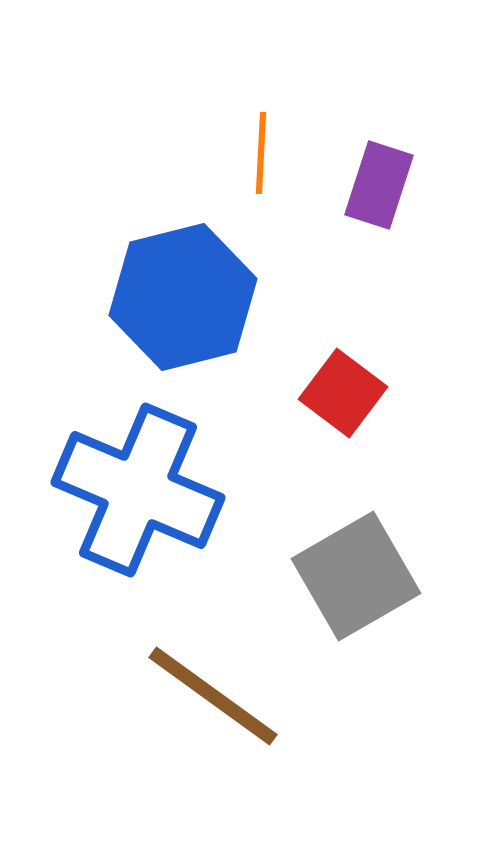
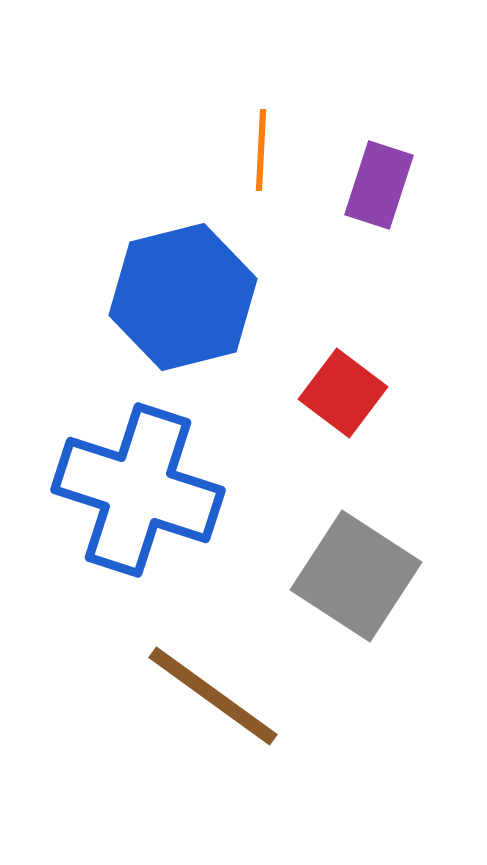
orange line: moved 3 px up
blue cross: rotated 5 degrees counterclockwise
gray square: rotated 27 degrees counterclockwise
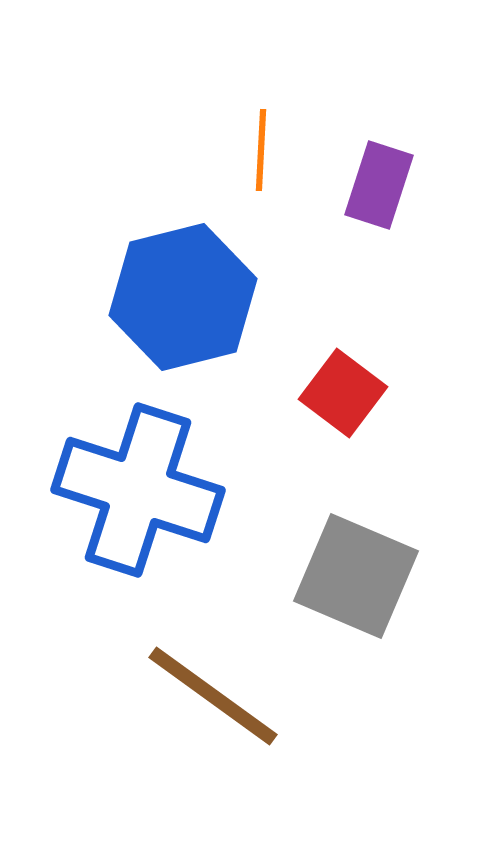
gray square: rotated 10 degrees counterclockwise
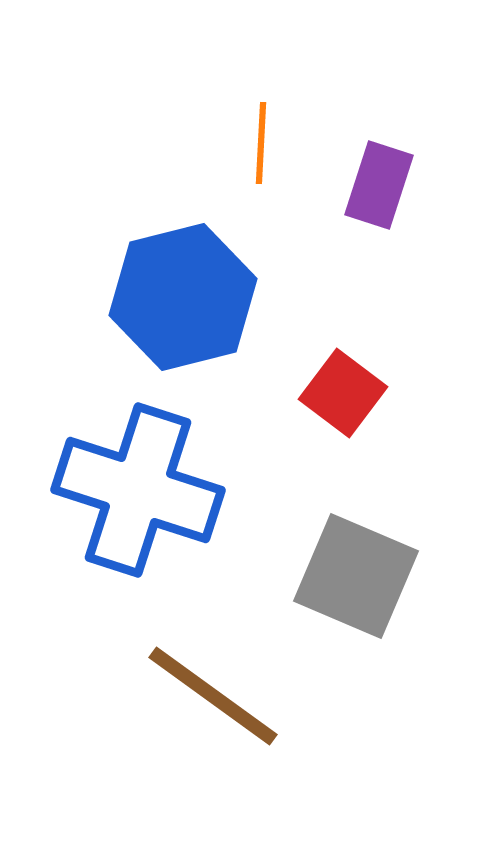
orange line: moved 7 px up
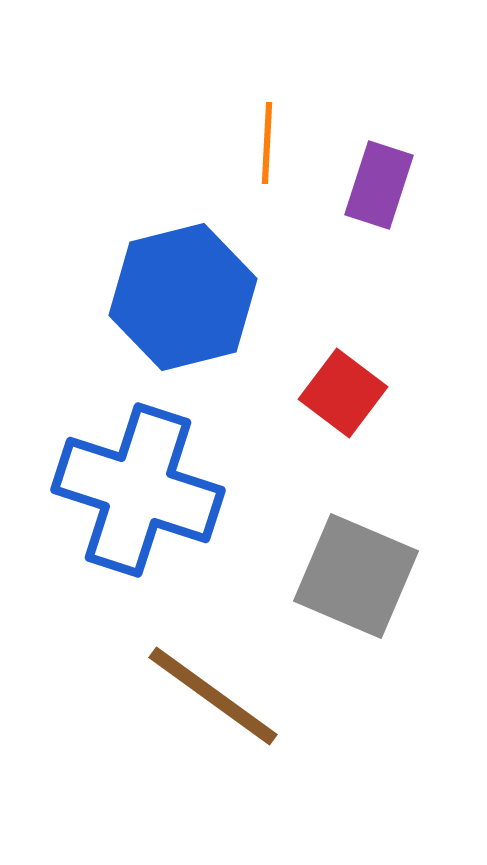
orange line: moved 6 px right
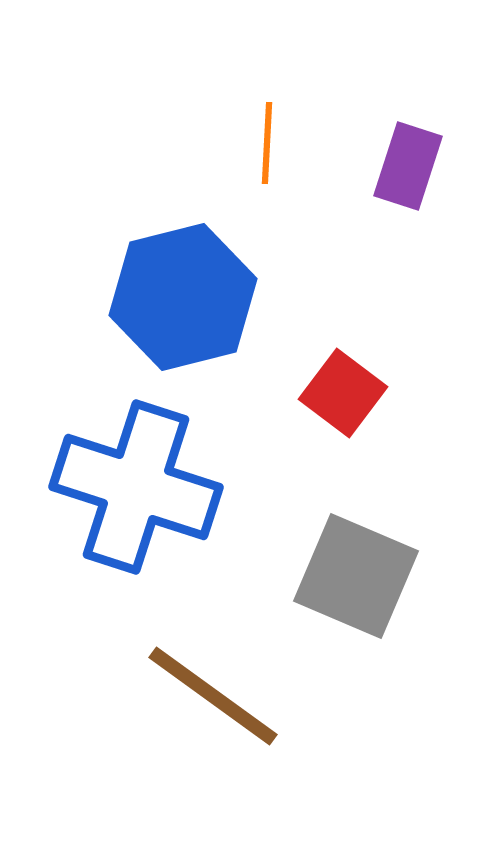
purple rectangle: moved 29 px right, 19 px up
blue cross: moved 2 px left, 3 px up
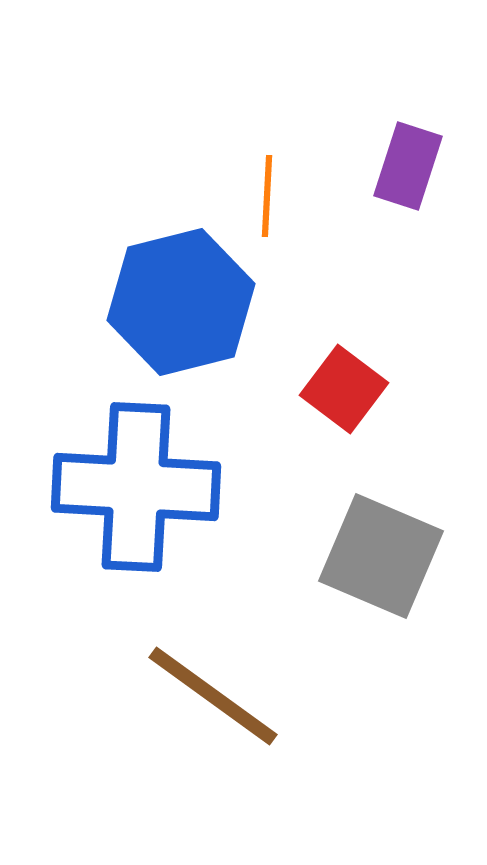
orange line: moved 53 px down
blue hexagon: moved 2 px left, 5 px down
red square: moved 1 px right, 4 px up
blue cross: rotated 15 degrees counterclockwise
gray square: moved 25 px right, 20 px up
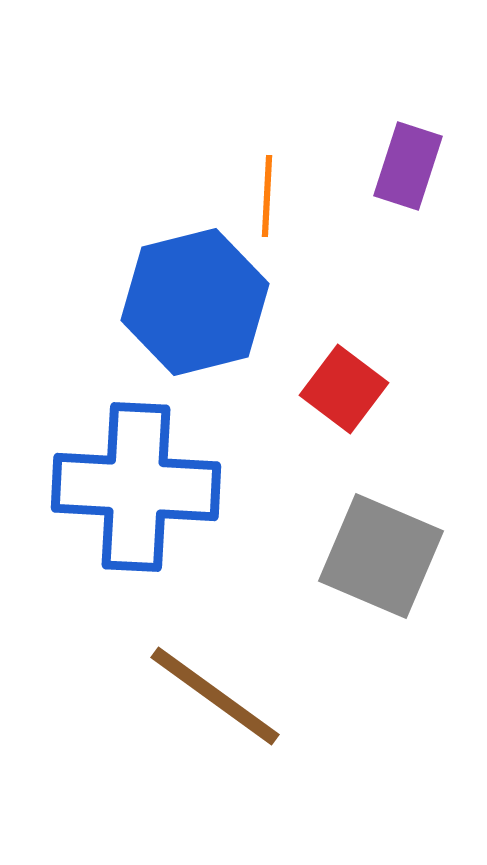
blue hexagon: moved 14 px right
brown line: moved 2 px right
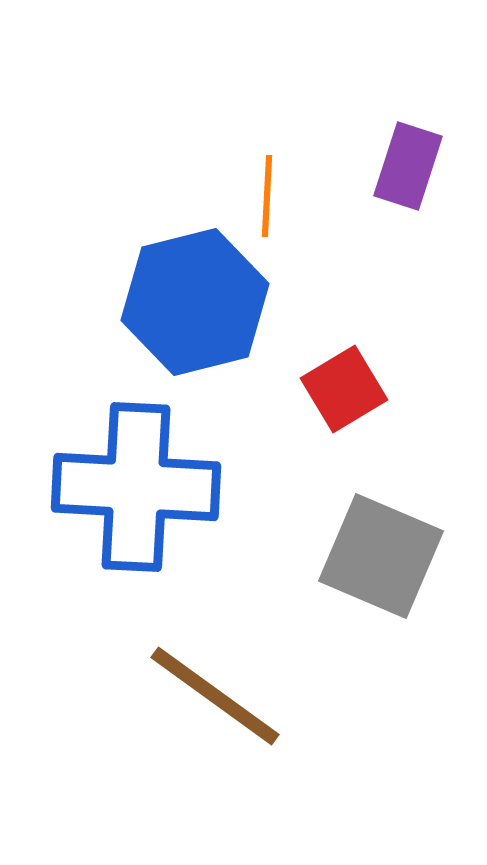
red square: rotated 22 degrees clockwise
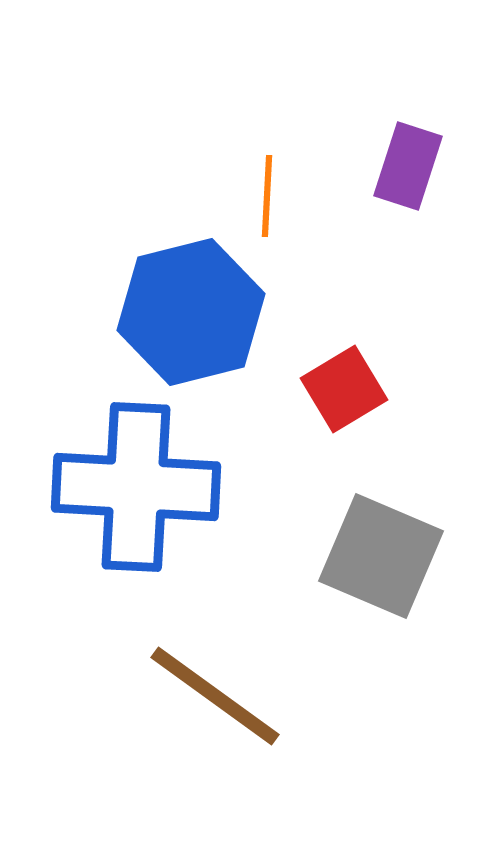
blue hexagon: moved 4 px left, 10 px down
